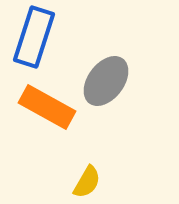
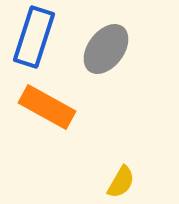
gray ellipse: moved 32 px up
yellow semicircle: moved 34 px right
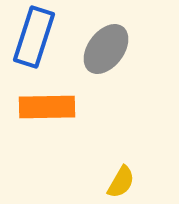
orange rectangle: rotated 30 degrees counterclockwise
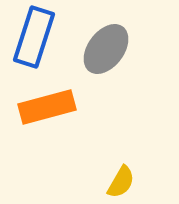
orange rectangle: rotated 14 degrees counterclockwise
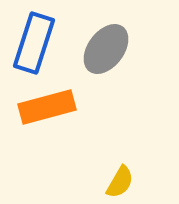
blue rectangle: moved 6 px down
yellow semicircle: moved 1 px left
